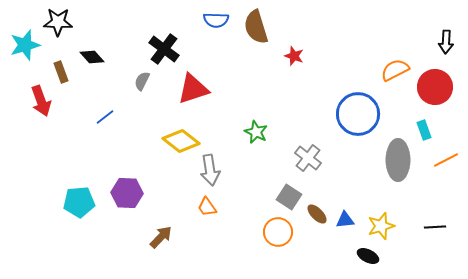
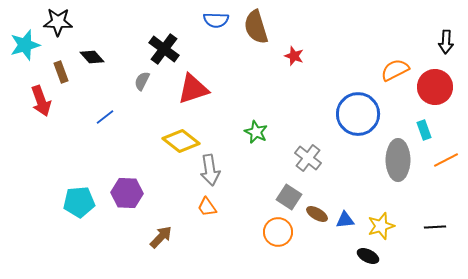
brown ellipse: rotated 15 degrees counterclockwise
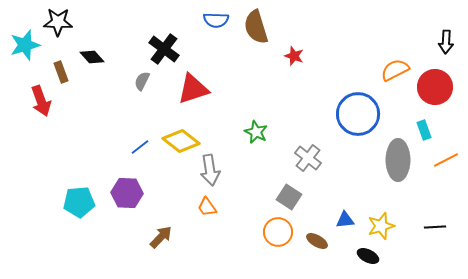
blue line: moved 35 px right, 30 px down
brown ellipse: moved 27 px down
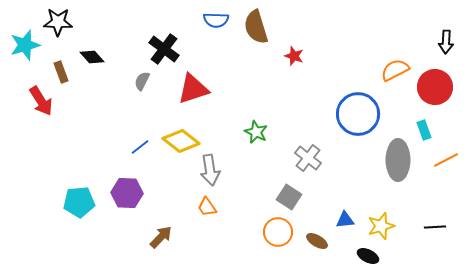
red arrow: rotated 12 degrees counterclockwise
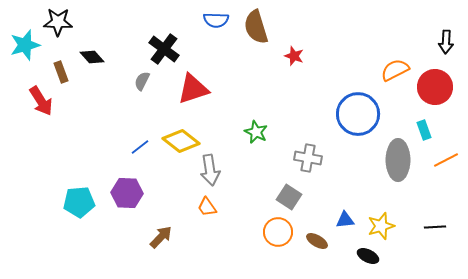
gray cross: rotated 28 degrees counterclockwise
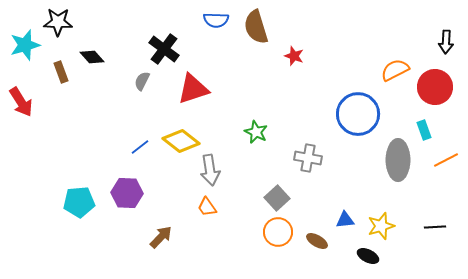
red arrow: moved 20 px left, 1 px down
gray square: moved 12 px left, 1 px down; rotated 15 degrees clockwise
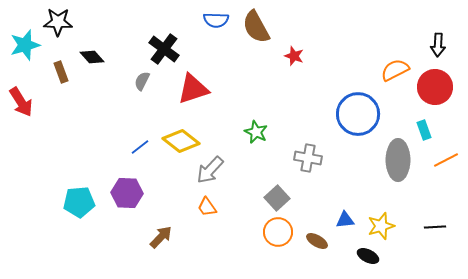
brown semicircle: rotated 12 degrees counterclockwise
black arrow: moved 8 px left, 3 px down
gray arrow: rotated 52 degrees clockwise
